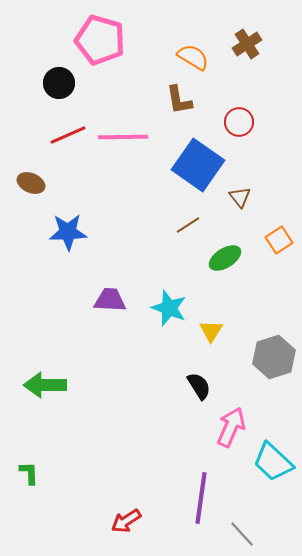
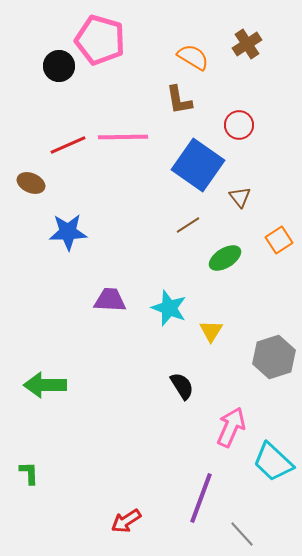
black circle: moved 17 px up
red circle: moved 3 px down
red line: moved 10 px down
black semicircle: moved 17 px left
purple line: rotated 12 degrees clockwise
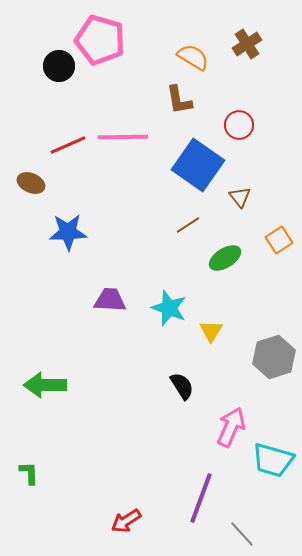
cyan trapezoid: moved 2 px up; rotated 27 degrees counterclockwise
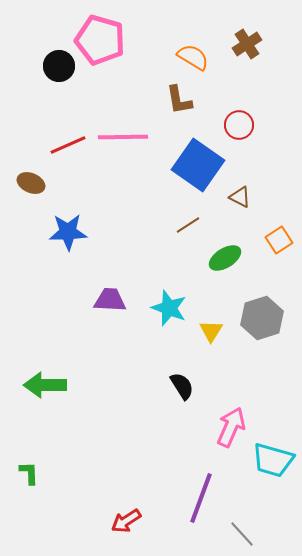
brown triangle: rotated 25 degrees counterclockwise
gray hexagon: moved 12 px left, 39 px up
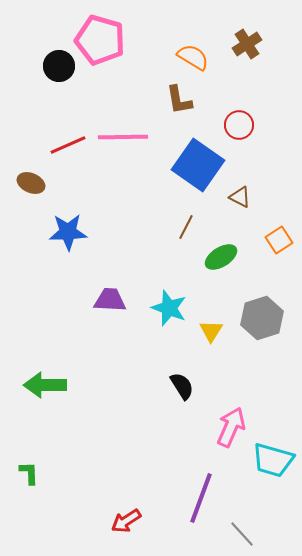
brown line: moved 2 px left, 2 px down; rotated 30 degrees counterclockwise
green ellipse: moved 4 px left, 1 px up
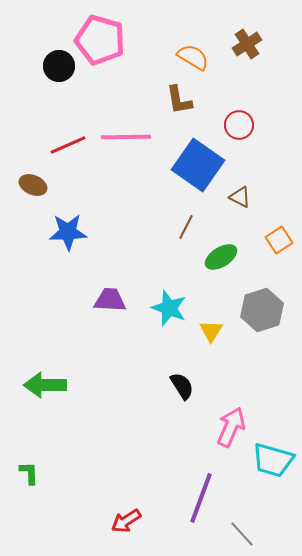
pink line: moved 3 px right
brown ellipse: moved 2 px right, 2 px down
gray hexagon: moved 8 px up
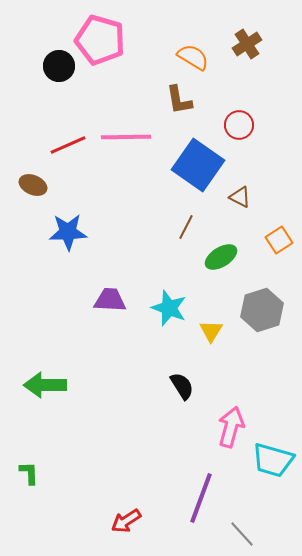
pink arrow: rotated 9 degrees counterclockwise
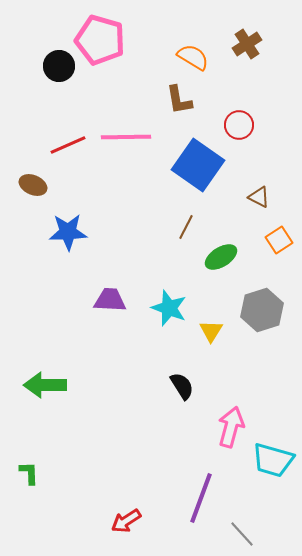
brown triangle: moved 19 px right
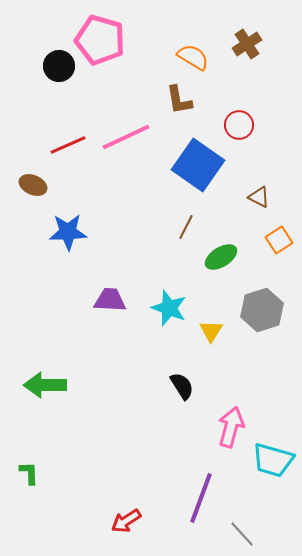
pink line: rotated 24 degrees counterclockwise
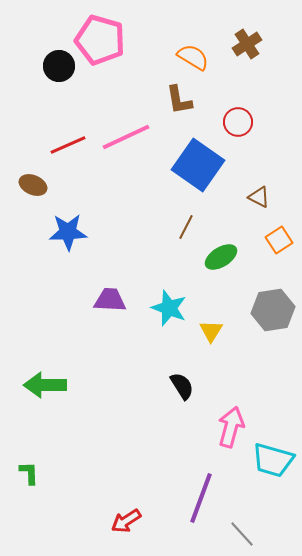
red circle: moved 1 px left, 3 px up
gray hexagon: moved 11 px right; rotated 9 degrees clockwise
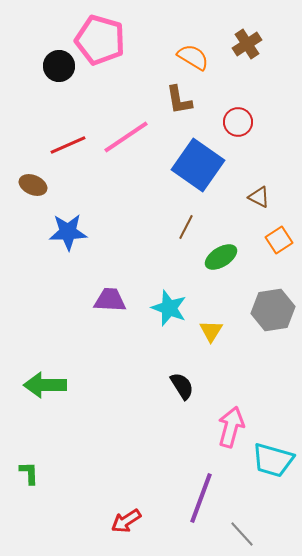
pink line: rotated 9 degrees counterclockwise
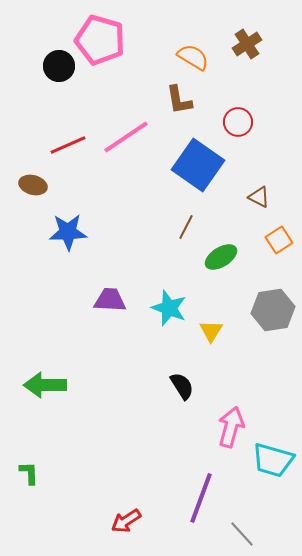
brown ellipse: rotated 8 degrees counterclockwise
